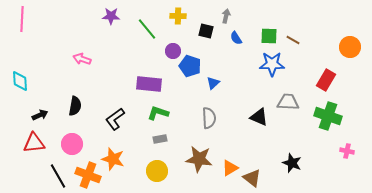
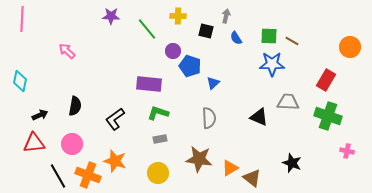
brown line: moved 1 px left, 1 px down
pink arrow: moved 15 px left, 8 px up; rotated 24 degrees clockwise
cyan diamond: rotated 15 degrees clockwise
orange star: moved 2 px right, 2 px down
yellow circle: moved 1 px right, 2 px down
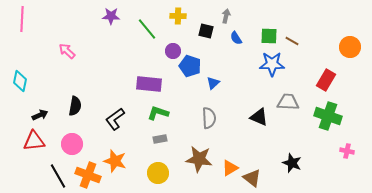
red triangle: moved 2 px up
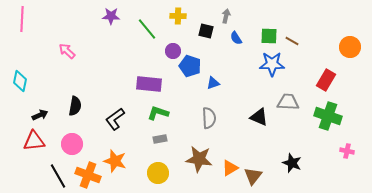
blue triangle: rotated 24 degrees clockwise
brown triangle: moved 1 px right, 2 px up; rotated 30 degrees clockwise
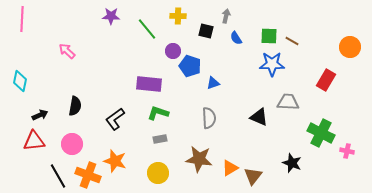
green cross: moved 7 px left, 17 px down; rotated 8 degrees clockwise
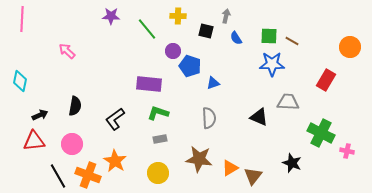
orange star: rotated 15 degrees clockwise
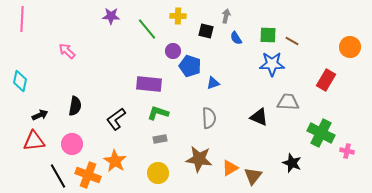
green square: moved 1 px left, 1 px up
black L-shape: moved 1 px right
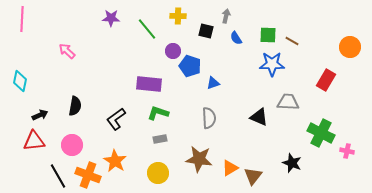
purple star: moved 2 px down
pink circle: moved 1 px down
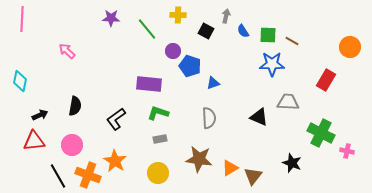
yellow cross: moved 1 px up
black square: rotated 14 degrees clockwise
blue semicircle: moved 7 px right, 7 px up
